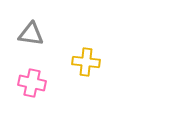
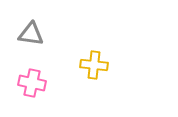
yellow cross: moved 8 px right, 3 px down
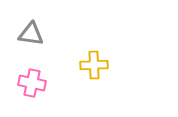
yellow cross: rotated 8 degrees counterclockwise
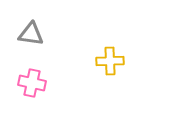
yellow cross: moved 16 px right, 4 px up
